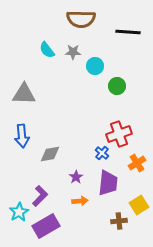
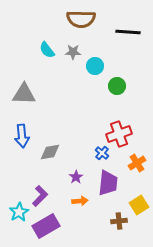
gray diamond: moved 2 px up
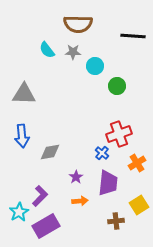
brown semicircle: moved 3 px left, 5 px down
black line: moved 5 px right, 4 px down
brown cross: moved 3 px left
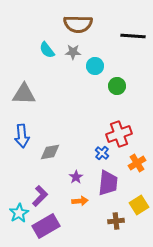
cyan star: moved 1 px down
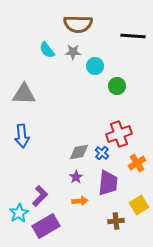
gray diamond: moved 29 px right
